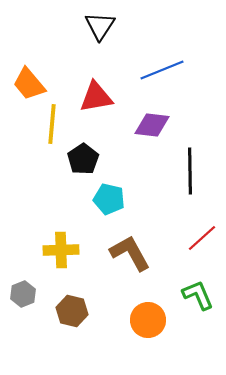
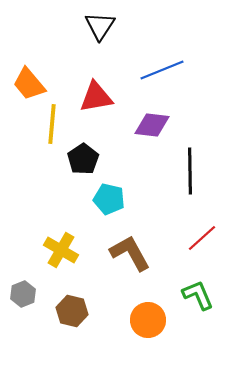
yellow cross: rotated 32 degrees clockwise
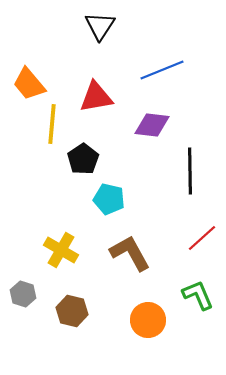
gray hexagon: rotated 20 degrees counterclockwise
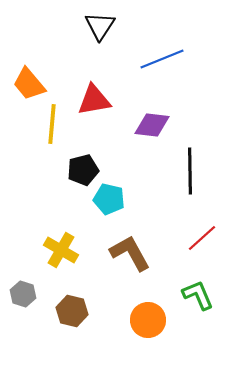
blue line: moved 11 px up
red triangle: moved 2 px left, 3 px down
black pentagon: moved 11 px down; rotated 20 degrees clockwise
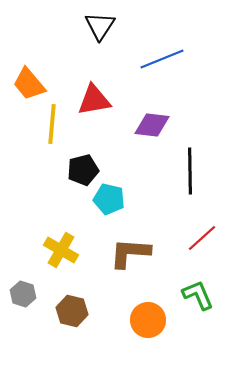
brown L-shape: rotated 57 degrees counterclockwise
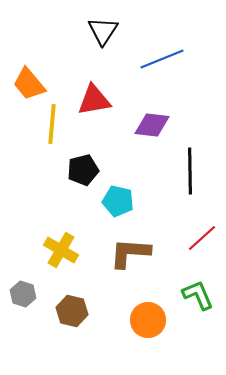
black triangle: moved 3 px right, 5 px down
cyan pentagon: moved 9 px right, 2 px down
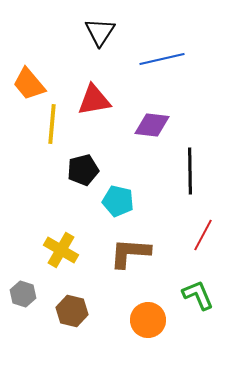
black triangle: moved 3 px left, 1 px down
blue line: rotated 9 degrees clockwise
red line: moved 1 px right, 3 px up; rotated 20 degrees counterclockwise
